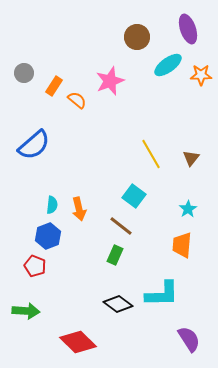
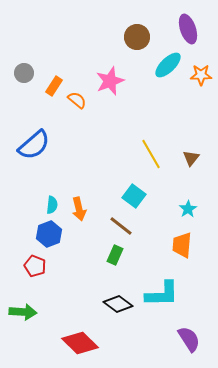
cyan ellipse: rotated 8 degrees counterclockwise
blue hexagon: moved 1 px right, 2 px up
green arrow: moved 3 px left, 1 px down
red diamond: moved 2 px right, 1 px down
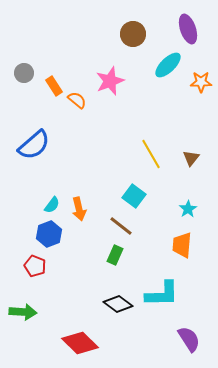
brown circle: moved 4 px left, 3 px up
orange star: moved 7 px down
orange rectangle: rotated 66 degrees counterclockwise
cyan semicircle: rotated 30 degrees clockwise
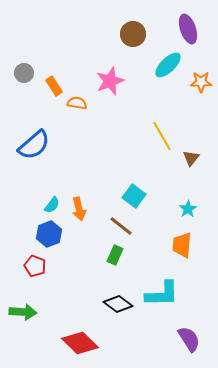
orange semicircle: moved 3 px down; rotated 30 degrees counterclockwise
yellow line: moved 11 px right, 18 px up
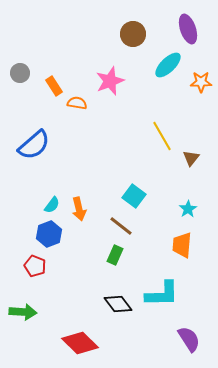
gray circle: moved 4 px left
black diamond: rotated 16 degrees clockwise
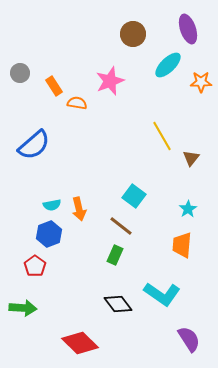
cyan semicircle: rotated 42 degrees clockwise
red pentagon: rotated 15 degrees clockwise
cyan L-shape: rotated 36 degrees clockwise
green arrow: moved 4 px up
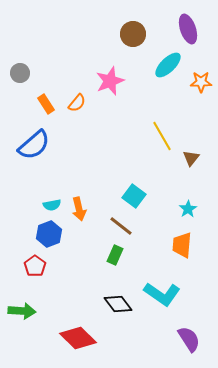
orange rectangle: moved 8 px left, 18 px down
orange semicircle: rotated 120 degrees clockwise
green arrow: moved 1 px left, 3 px down
red diamond: moved 2 px left, 5 px up
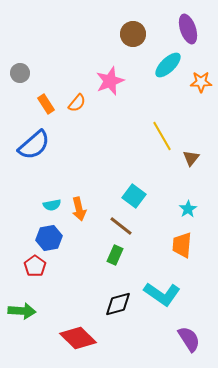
blue hexagon: moved 4 px down; rotated 10 degrees clockwise
black diamond: rotated 68 degrees counterclockwise
